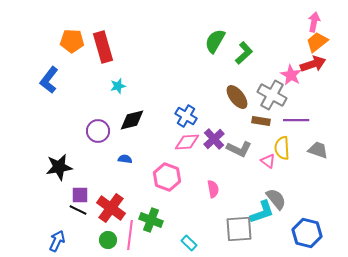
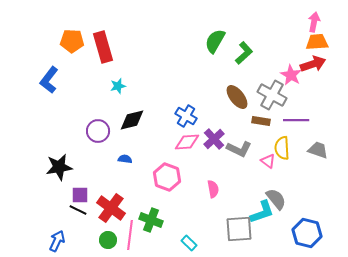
orange trapezoid: rotated 35 degrees clockwise
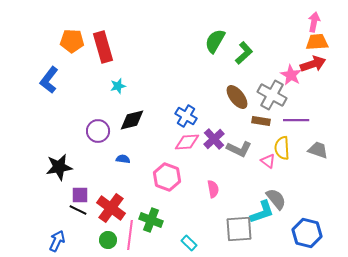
blue semicircle: moved 2 px left
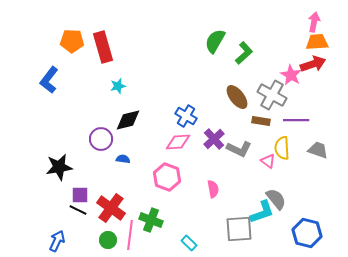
black diamond: moved 4 px left
purple circle: moved 3 px right, 8 px down
pink diamond: moved 9 px left
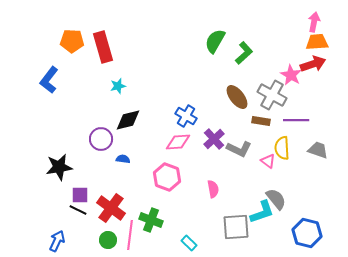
gray square: moved 3 px left, 2 px up
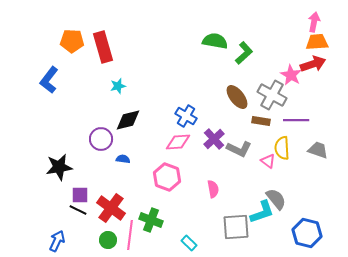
green semicircle: rotated 70 degrees clockwise
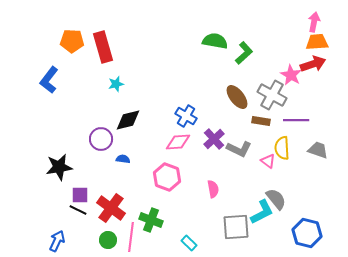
cyan star: moved 2 px left, 2 px up
cyan L-shape: rotated 8 degrees counterclockwise
pink line: moved 1 px right, 2 px down
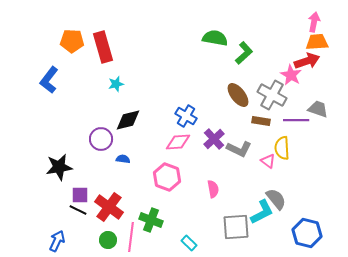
green semicircle: moved 3 px up
red arrow: moved 6 px left, 3 px up
brown ellipse: moved 1 px right, 2 px up
gray trapezoid: moved 41 px up
red cross: moved 2 px left, 1 px up
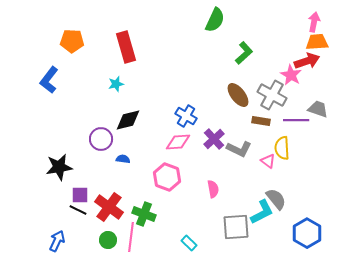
green semicircle: moved 18 px up; rotated 105 degrees clockwise
red rectangle: moved 23 px right
green cross: moved 7 px left, 6 px up
blue hexagon: rotated 16 degrees clockwise
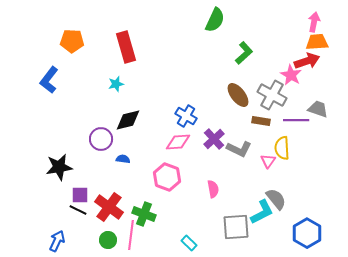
pink triangle: rotated 28 degrees clockwise
pink line: moved 2 px up
